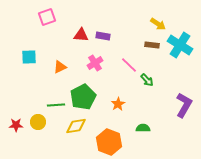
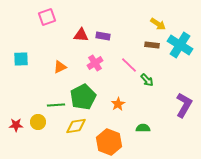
cyan square: moved 8 px left, 2 px down
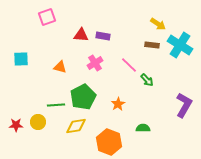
orange triangle: rotated 40 degrees clockwise
